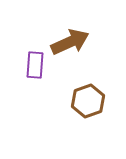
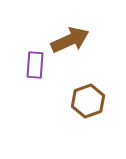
brown arrow: moved 2 px up
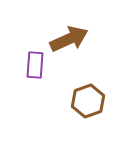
brown arrow: moved 1 px left, 1 px up
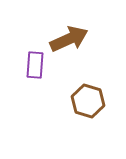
brown hexagon: rotated 24 degrees counterclockwise
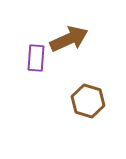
purple rectangle: moved 1 px right, 7 px up
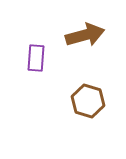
brown arrow: moved 16 px right, 4 px up; rotated 9 degrees clockwise
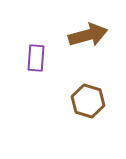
brown arrow: moved 3 px right
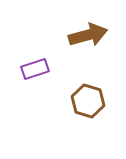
purple rectangle: moved 1 px left, 11 px down; rotated 68 degrees clockwise
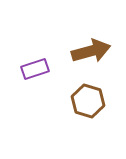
brown arrow: moved 3 px right, 16 px down
